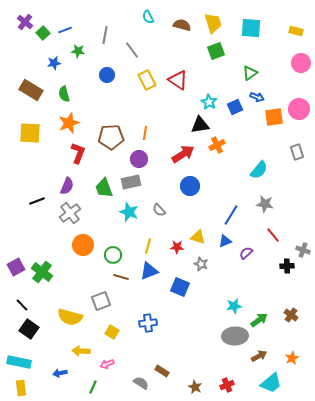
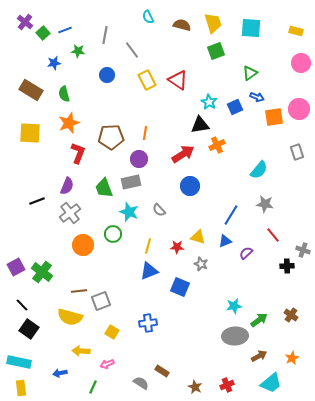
green circle at (113, 255): moved 21 px up
brown line at (121, 277): moved 42 px left, 14 px down; rotated 21 degrees counterclockwise
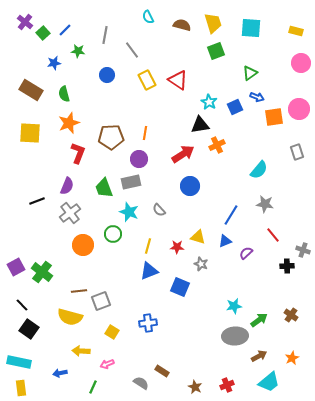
blue line at (65, 30): rotated 24 degrees counterclockwise
cyan trapezoid at (271, 383): moved 2 px left, 1 px up
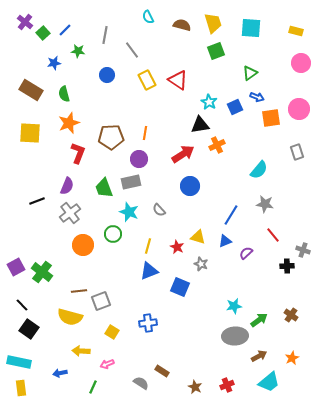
orange square at (274, 117): moved 3 px left, 1 px down
red star at (177, 247): rotated 24 degrees clockwise
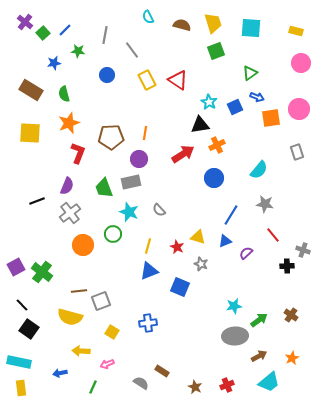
blue circle at (190, 186): moved 24 px right, 8 px up
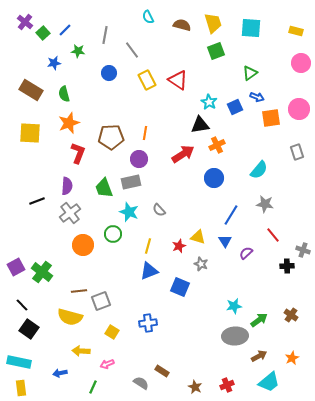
blue circle at (107, 75): moved 2 px right, 2 px up
purple semicircle at (67, 186): rotated 18 degrees counterclockwise
blue triangle at (225, 241): rotated 40 degrees counterclockwise
red star at (177, 247): moved 2 px right, 1 px up; rotated 24 degrees clockwise
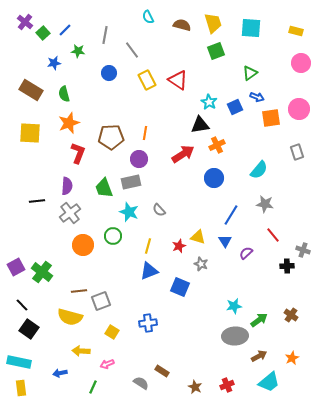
black line at (37, 201): rotated 14 degrees clockwise
green circle at (113, 234): moved 2 px down
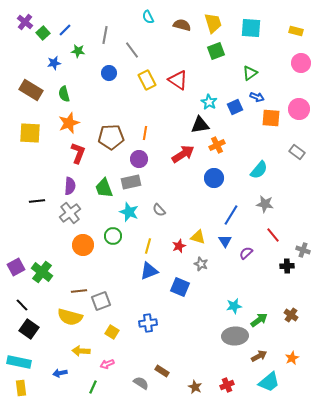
orange square at (271, 118): rotated 12 degrees clockwise
gray rectangle at (297, 152): rotated 35 degrees counterclockwise
purple semicircle at (67, 186): moved 3 px right
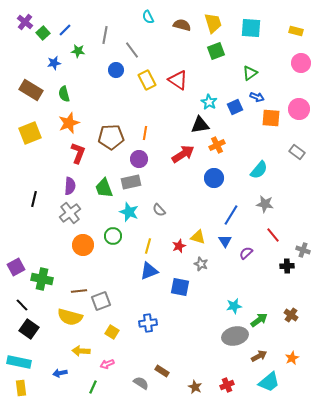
blue circle at (109, 73): moved 7 px right, 3 px up
yellow square at (30, 133): rotated 25 degrees counterclockwise
black line at (37, 201): moved 3 px left, 2 px up; rotated 70 degrees counterclockwise
green cross at (42, 272): moved 7 px down; rotated 25 degrees counterclockwise
blue square at (180, 287): rotated 12 degrees counterclockwise
gray ellipse at (235, 336): rotated 10 degrees counterclockwise
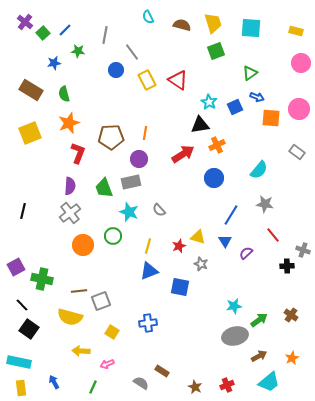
gray line at (132, 50): moved 2 px down
black line at (34, 199): moved 11 px left, 12 px down
blue arrow at (60, 373): moved 6 px left, 9 px down; rotated 72 degrees clockwise
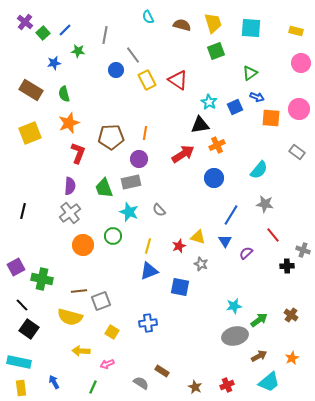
gray line at (132, 52): moved 1 px right, 3 px down
